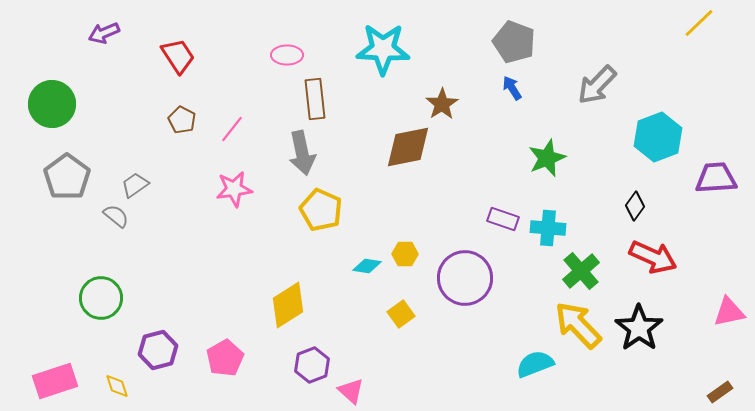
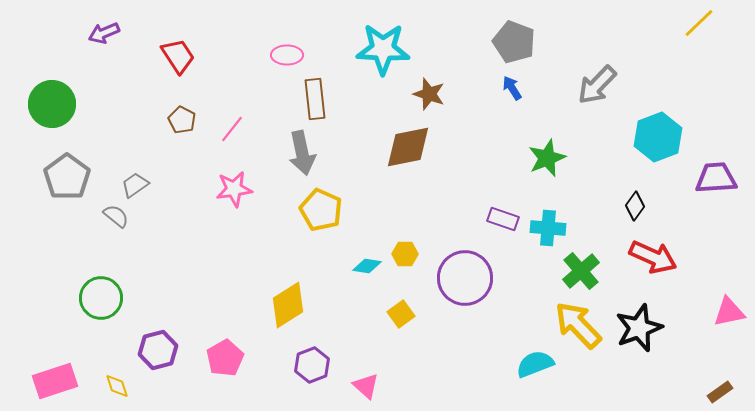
brown star at (442, 104): moved 13 px left, 10 px up; rotated 20 degrees counterclockwise
black star at (639, 328): rotated 15 degrees clockwise
pink triangle at (351, 391): moved 15 px right, 5 px up
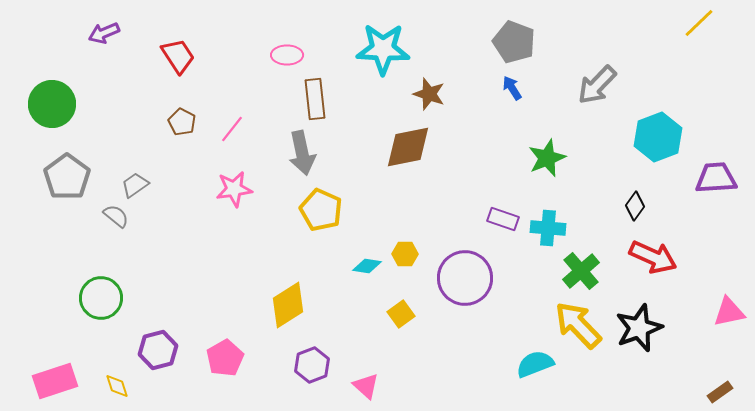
brown pentagon at (182, 120): moved 2 px down
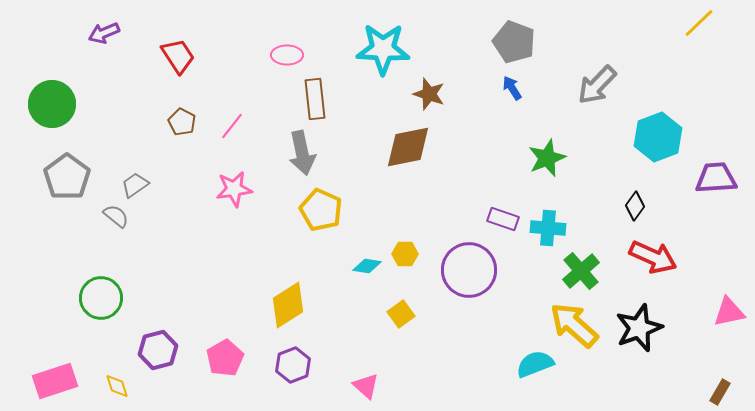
pink line at (232, 129): moved 3 px up
purple circle at (465, 278): moved 4 px right, 8 px up
yellow arrow at (578, 325): moved 4 px left; rotated 4 degrees counterclockwise
purple hexagon at (312, 365): moved 19 px left
brown rectangle at (720, 392): rotated 25 degrees counterclockwise
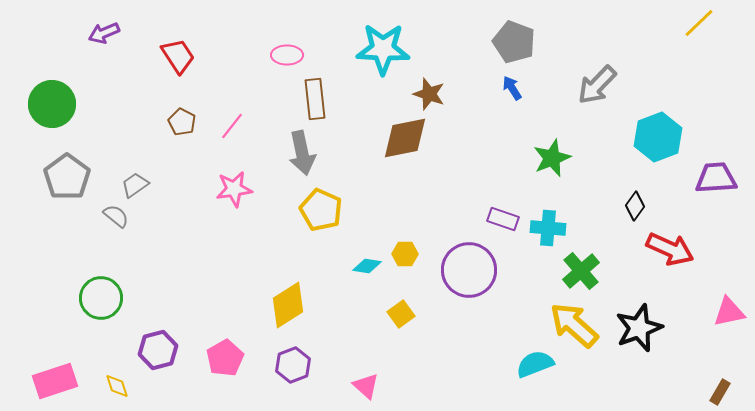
brown diamond at (408, 147): moved 3 px left, 9 px up
green star at (547, 158): moved 5 px right
red arrow at (653, 257): moved 17 px right, 8 px up
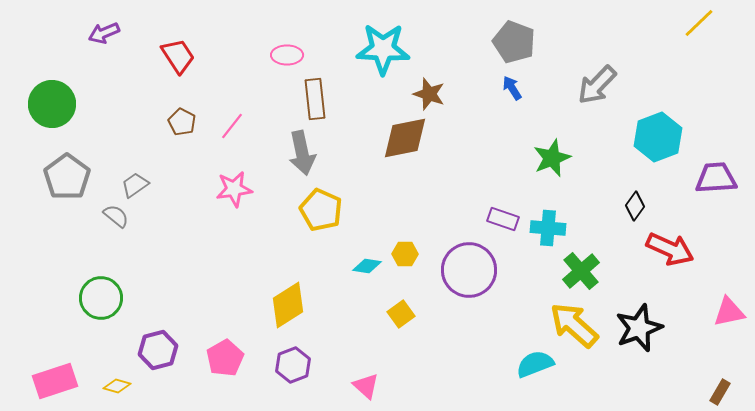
yellow diamond at (117, 386): rotated 56 degrees counterclockwise
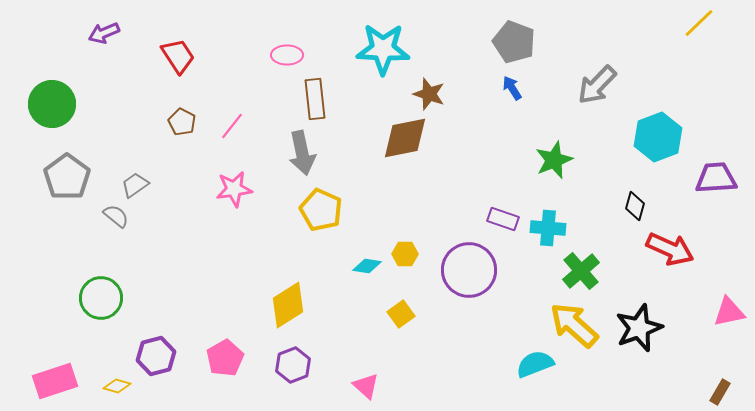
green star at (552, 158): moved 2 px right, 2 px down
black diamond at (635, 206): rotated 20 degrees counterclockwise
purple hexagon at (158, 350): moved 2 px left, 6 px down
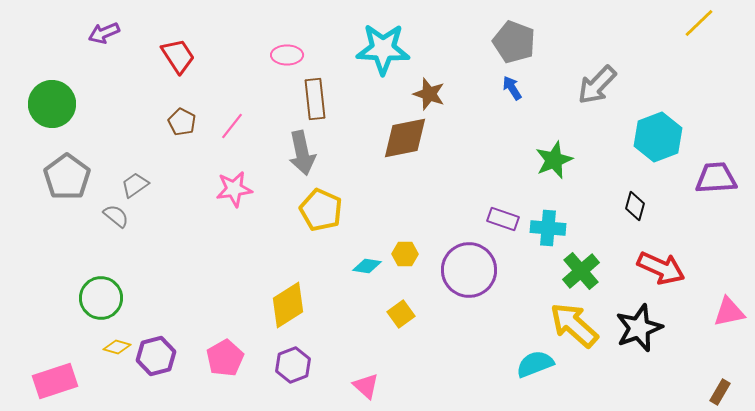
red arrow at (670, 249): moved 9 px left, 19 px down
yellow diamond at (117, 386): moved 39 px up
